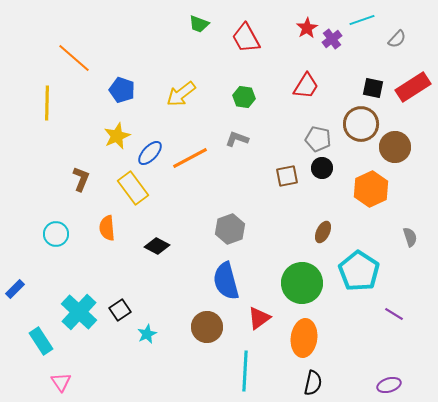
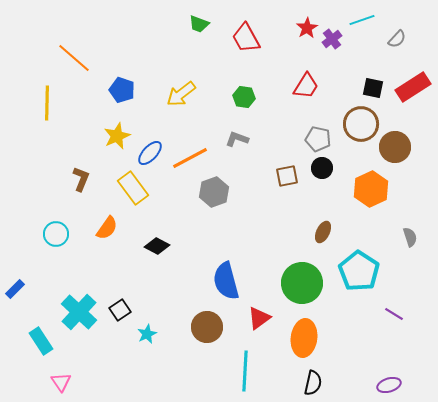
orange semicircle at (107, 228): rotated 140 degrees counterclockwise
gray hexagon at (230, 229): moved 16 px left, 37 px up
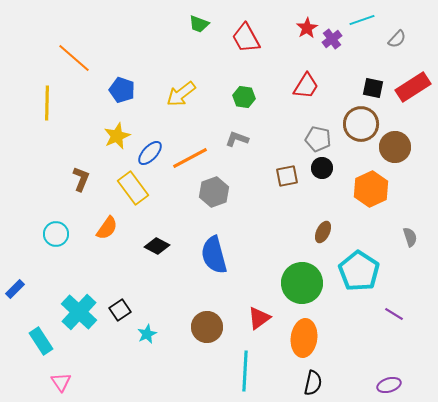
blue semicircle at (226, 281): moved 12 px left, 26 px up
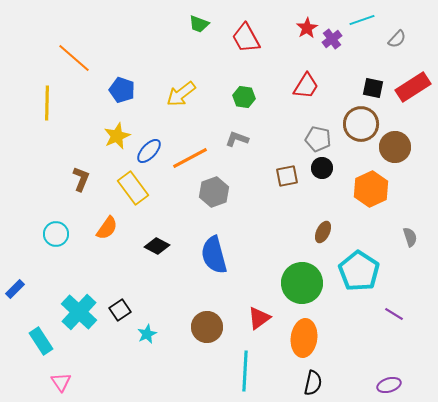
blue ellipse at (150, 153): moved 1 px left, 2 px up
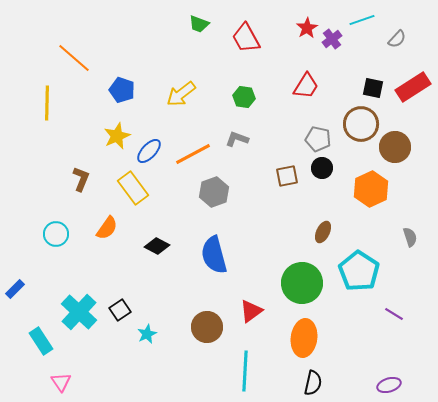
orange line at (190, 158): moved 3 px right, 4 px up
red triangle at (259, 318): moved 8 px left, 7 px up
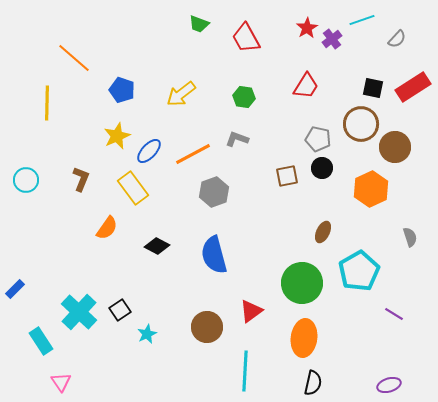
cyan circle at (56, 234): moved 30 px left, 54 px up
cyan pentagon at (359, 271): rotated 9 degrees clockwise
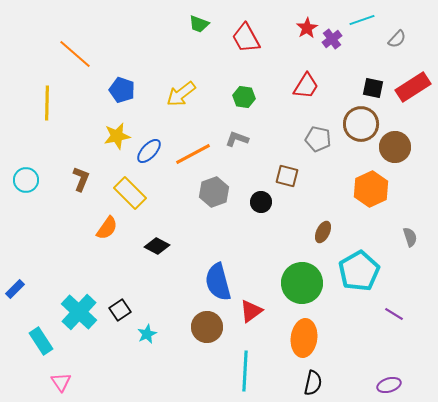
orange line at (74, 58): moved 1 px right, 4 px up
yellow star at (117, 136): rotated 12 degrees clockwise
black circle at (322, 168): moved 61 px left, 34 px down
brown square at (287, 176): rotated 25 degrees clockwise
yellow rectangle at (133, 188): moved 3 px left, 5 px down; rotated 8 degrees counterclockwise
blue semicircle at (214, 255): moved 4 px right, 27 px down
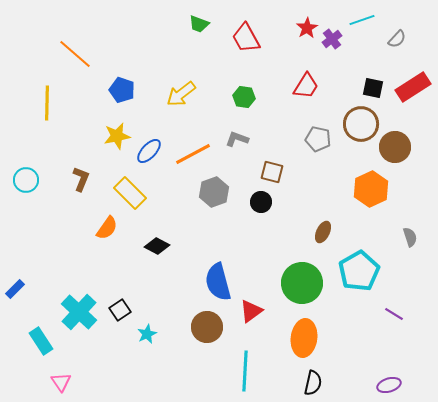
brown square at (287, 176): moved 15 px left, 4 px up
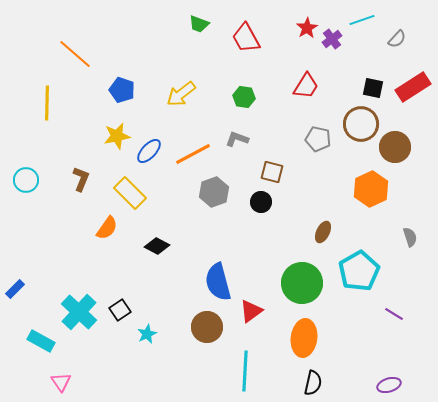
cyan rectangle at (41, 341): rotated 28 degrees counterclockwise
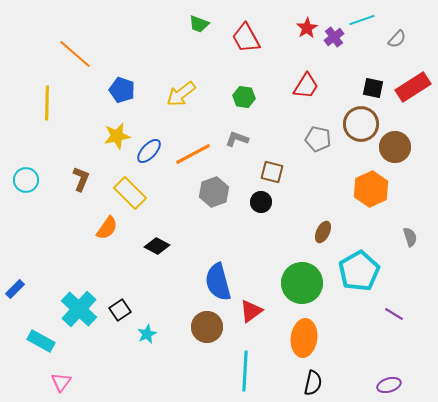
purple cross at (332, 39): moved 2 px right, 2 px up
cyan cross at (79, 312): moved 3 px up
pink triangle at (61, 382): rotated 10 degrees clockwise
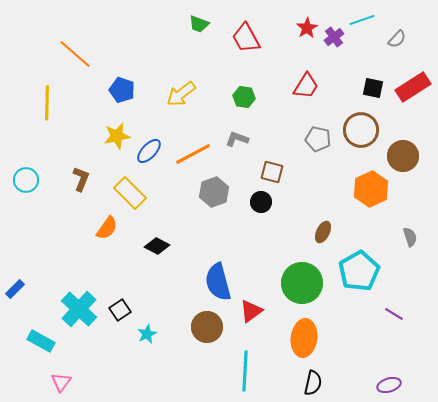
brown circle at (361, 124): moved 6 px down
brown circle at (395, 147): moved 8 px right, 9 px down
